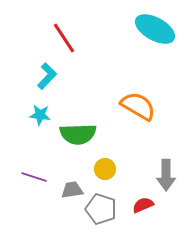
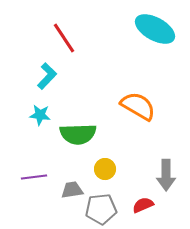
purple line: rotated 25 degrees counterclockwise
gray pentagon: rotated 24 degrees counterclockwise
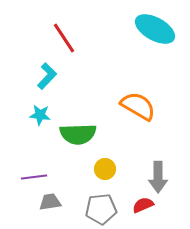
gray arrow: moved 8 px left, 2 px down
gray trapezoid: moved 22 px left, 12 px down
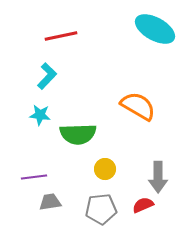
red line: moved 3 px left, 2 px up; rotated 68 degrees counterclockwise
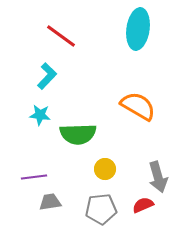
cyan ellipse: moved 17 px left; rotated 69 degrees clockwise
red line: rotated 48 degrees clockwise
gray arrow: rotated 16 degrees counterclockwise
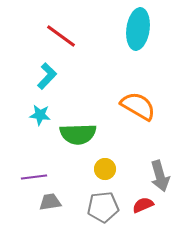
gray arrow: moved 2 px right, 1 px up
gray pentagon: moved 2 px right, 2 px up
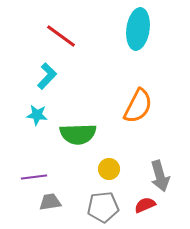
orange semicircle: rotated 87 degrees clockwise
cyan star: moved 3 px left
yellow circle: moved 4 px right
red semicircle: moved 2 px right
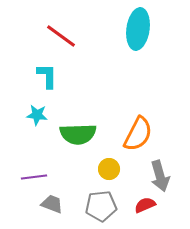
cyan L-shape: rotated 44 degrees counterclockwise
orange semicircle: moved 28 px down
gray trapezoid: moved 2 px right, 2 px down; rotated 30 degrees clockwise
gray pentagon: moved 2 px left, 1 px up
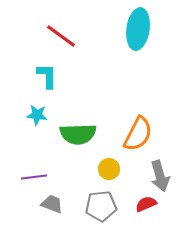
red semicircle: moved 1 px right, 1 px up
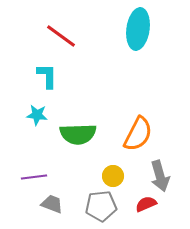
yellow circle: moved 4 px right, 7 px down
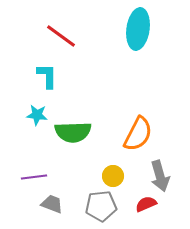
green semicircle: moved 5 px left, 2 px up
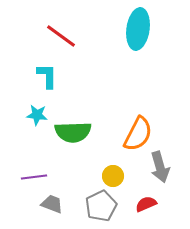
gray arrow: moved 9 px up
gray pentagon: rotated 20 degrees counterclockwise
